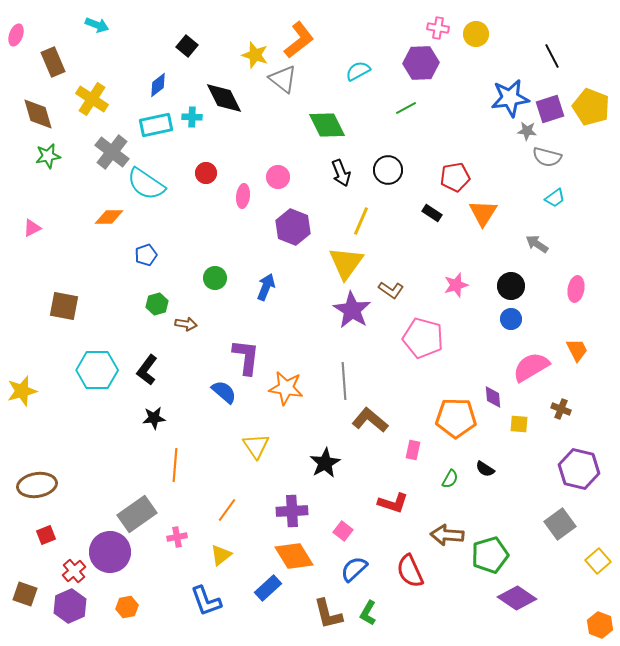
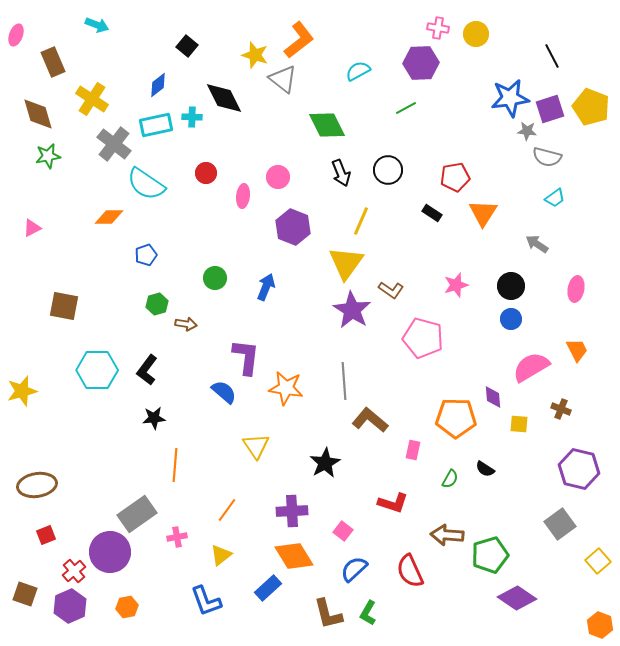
gray cross at (112, 152): moved 2 px right, 8 px up
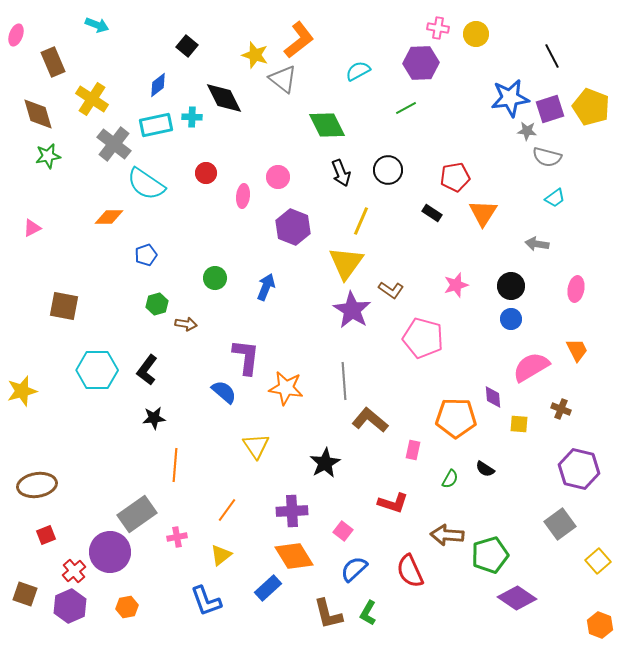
gray arrow at (537, 244): rotated 25 degrees counterclockwise
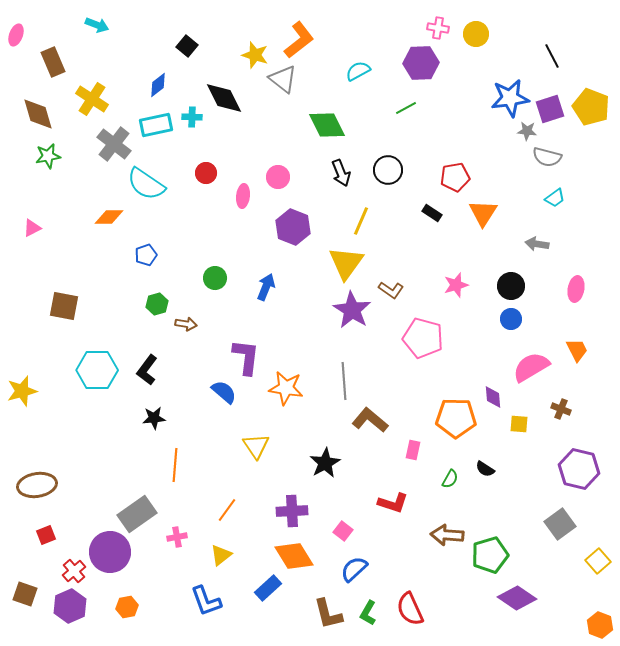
red semicircle at (410, 571): moved 38 px down
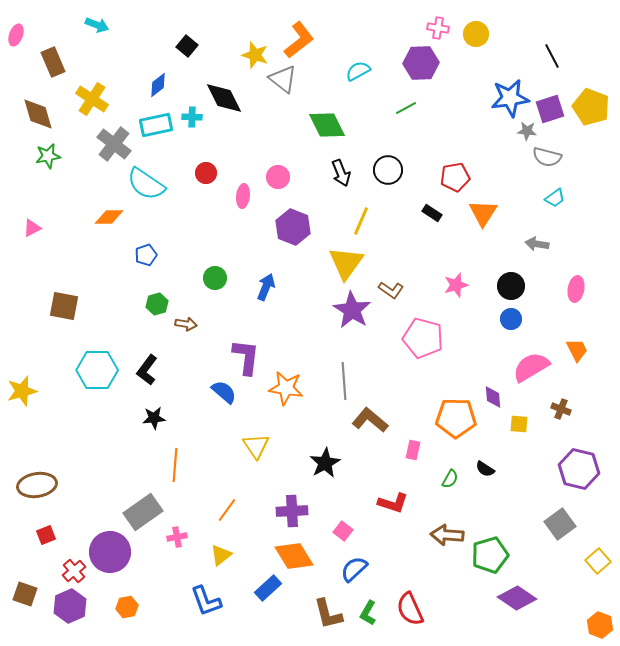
gray rectangle at (137, 514): moved 6 px right, 2 px up
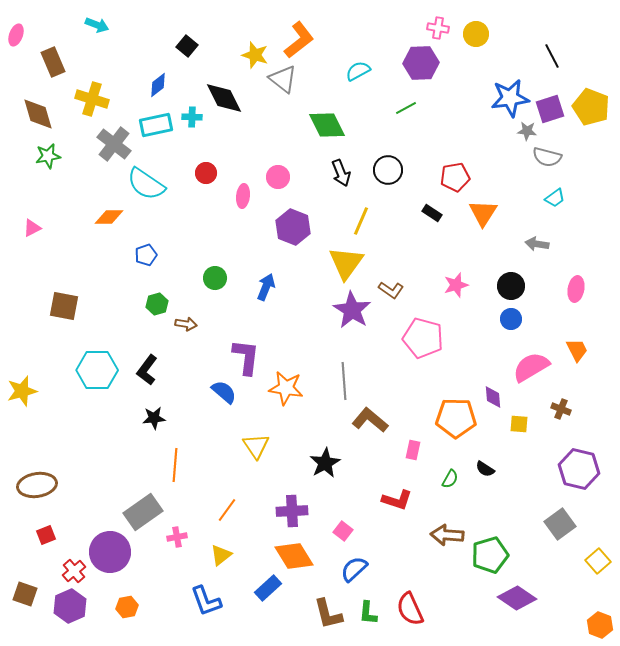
yellow cross at (92, 99): rotated 16 degrees counterclockwise
red L-shape at (393, 503): moved 4 px right, 3 px up
green L-shape at (368, 613): rotated 25 degrees counterclockwise
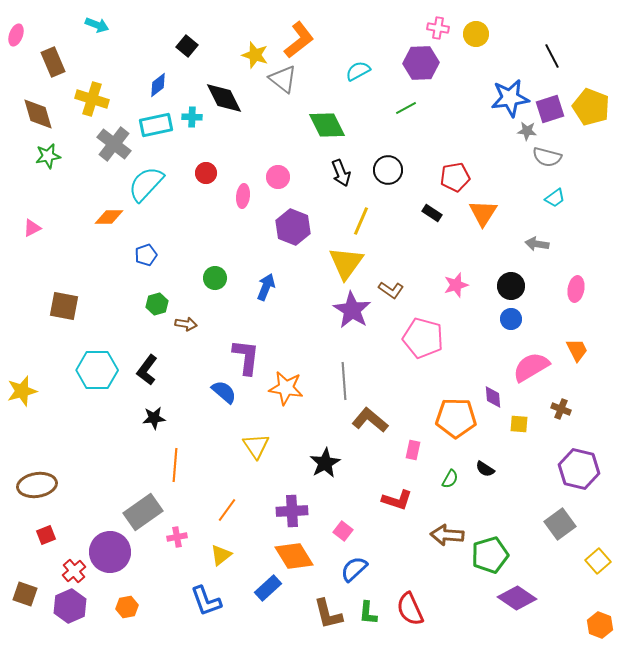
cyan semicircle at (146, 184): rotated 99 degrees clockwise
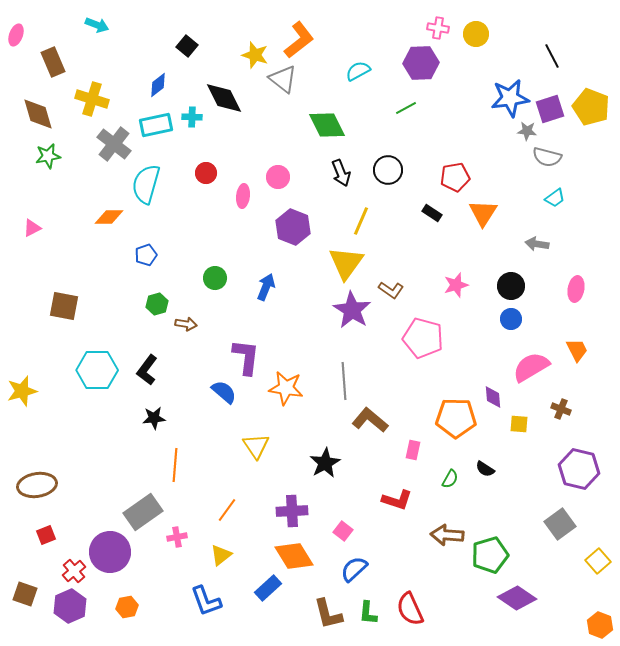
cyan semicircle at (146, 184): rotated 27 degrees counterclockwise
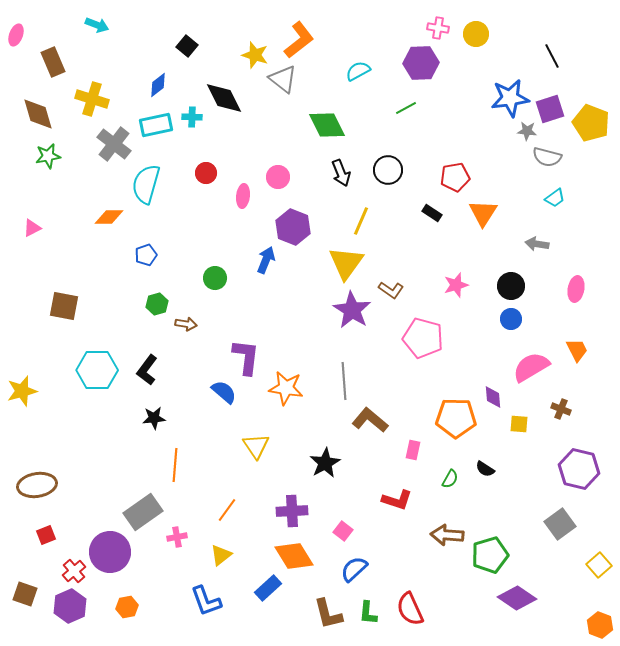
yellow pentagon at (591, 107): moved 16 px down
blue arrow at (266, 287): moved 27 px up
yellow square at (598, 561): moved 1 px right, 4 px down
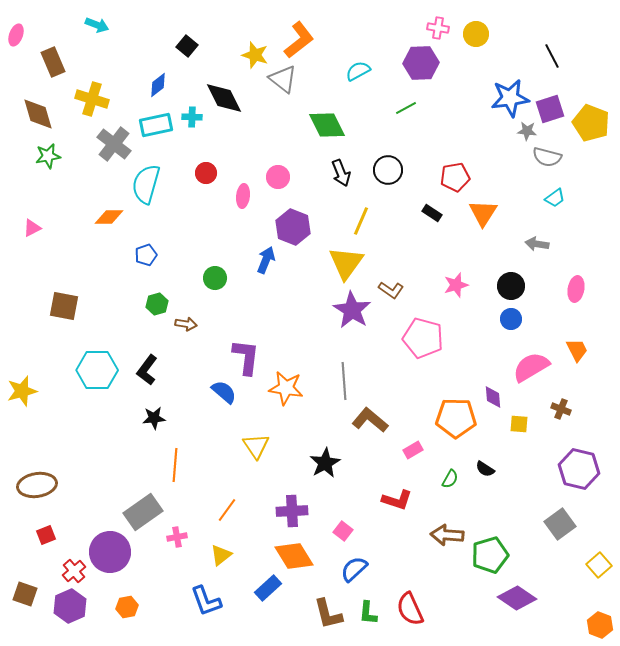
pink rectangle at (413, 450): rotated 48 degrees clockwise
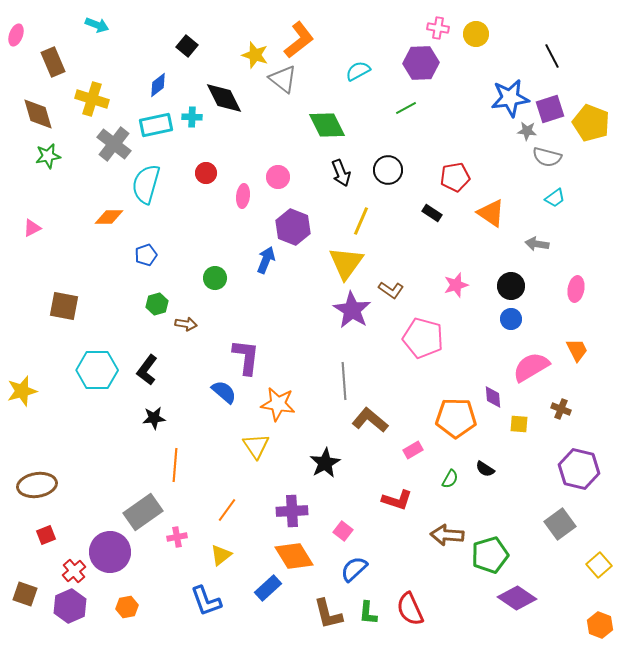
orange triangle at (483, 213): moved 8 px right; rotated 28 degrees counterclockwise
orange star at (286, 388): moved 8 px left, 16 px down
